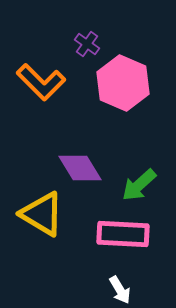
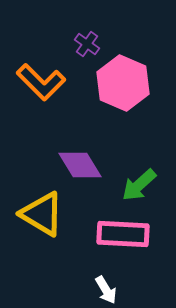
purple diamond: moved 3 px up
white arrow: moved 14 px left
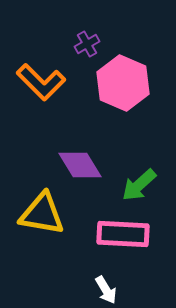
purple cross: rotated 25 degrees clockwise
yellow triangle: rotated 21 degrees counterclockwise
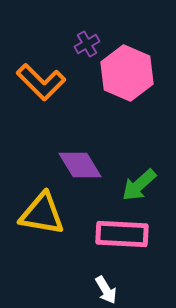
pink hexagon: moved 4 px right, 10 px up
pink rectangle: moved 1 px left
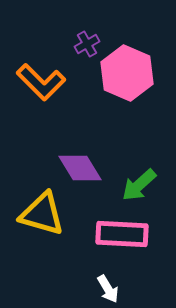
purple diamond: moved 3 px down
yellow triangle: rotated 6 degrees clockwise
white arrow: moved 2 px right, 1 px up
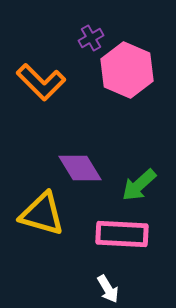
purple cross: moved 4 px right, 6 px up
pink hexagon: moved 3 px up
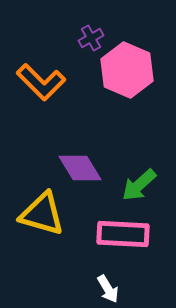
pink rectangle: moved 1 px right
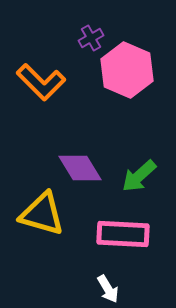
green arrow: moved 9 px up
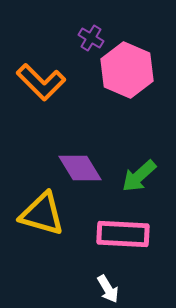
purple cross: rotated 30 degrees counterclockwise
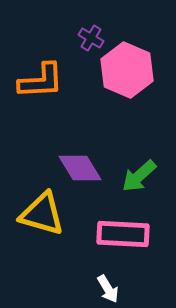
orange L-shape: moved 1 px up; rotated 48 degrees counterclockwise
